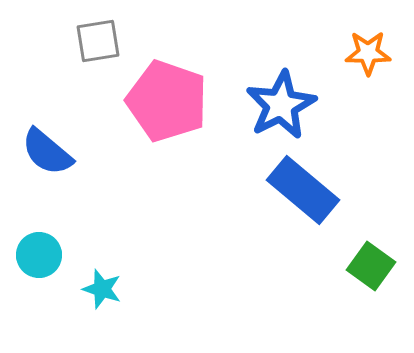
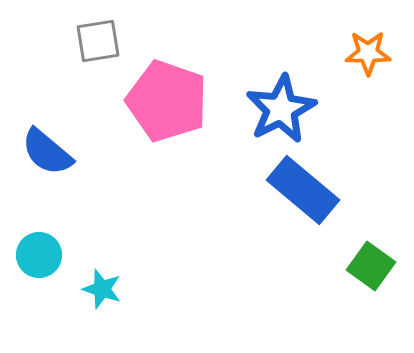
blue star: moved 4 px down
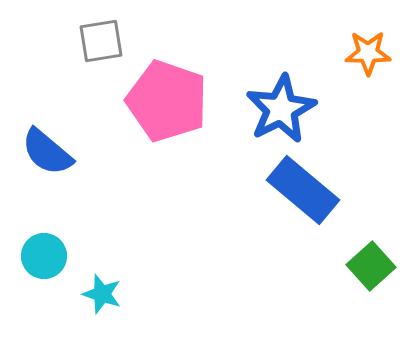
gray square: moved 3 px right
cyan circle: moved 5 px right, 1 px down
green square: rotated 12 degrees clockwise
cyan star: moved 5 px down
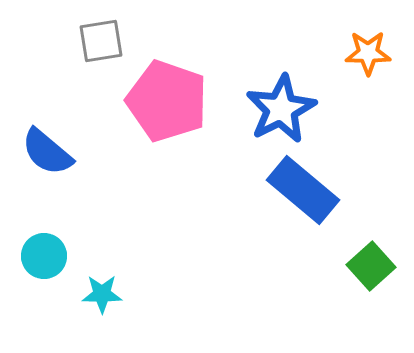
cyan star: rotated 18 degrees counterclockwise
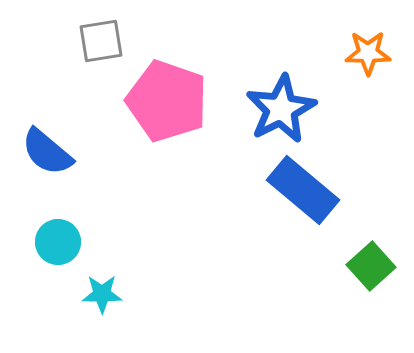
cyan circle: moved 14 px right, 14 px up
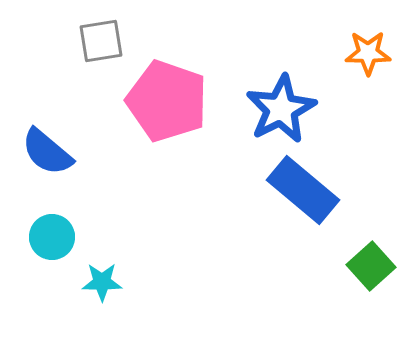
cyan circle: moved 6 px left, 5 px up
cyan star: moved 12 px up
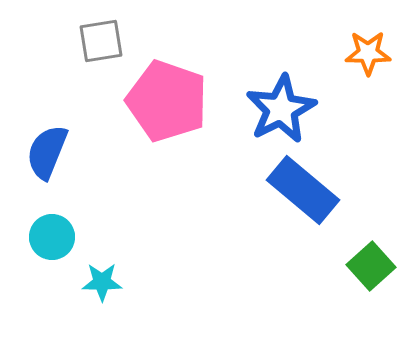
blue semicircle: rotated 72 degrees clockwise
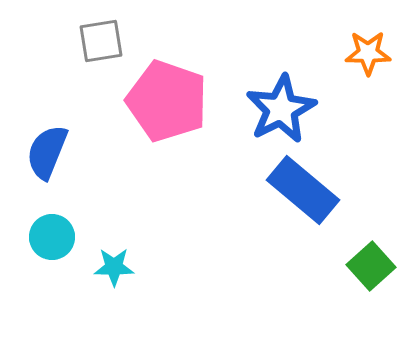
cyan star: moved 12 px right, 15 px up
